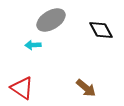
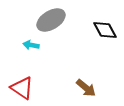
black diamond: moved 4 px right
cyan arrow: moved 2 px left; rotated 14 degrees clockwise
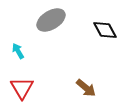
cyan arrow: moved 13 px left, 6 px down; rotated 49 degrees clockwise
red triangle: rotated 25 degrees clockwise
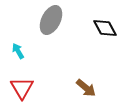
gray ellipse: rotated 32 degrees counterclockwise
black diamond: moved 2 px up
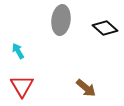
gray ellipse: moved 10 px right; rotated 20 degrees counterclockwise
black diamond: rotated 20 degrees counterclockwise
red triangle: moved 2 px up
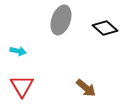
gray ellipse: rotated 12 degrees clockwise
cyan arrow: rotated 133 degrees clockwise
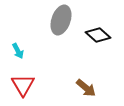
black diamond: moved 7 px left, 7 px down
cyan arrow: rotated 49 degrees clockwise
red triangle: moved 1 px right, 1 px up
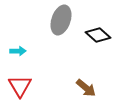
cyan arrow: rotated 63 degrees counterclockwise
red triangle: moved 3 px left, 1 px down
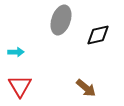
black diamond: rotated 55 degrees counterclockwise
cyan arrow: moved 2 px left, 1 px down
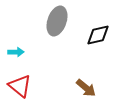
gray ellipse: moved 4 px left, 1 px down
red triangle: rotated 20 degrees counterclockwise
